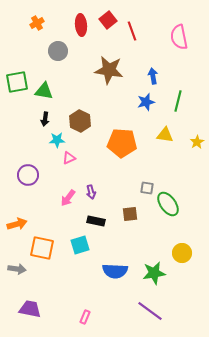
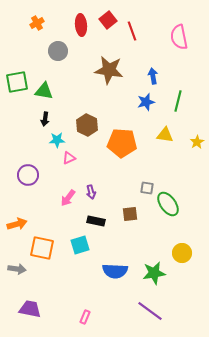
brown hexagon: moved 7 px right, 4 px down
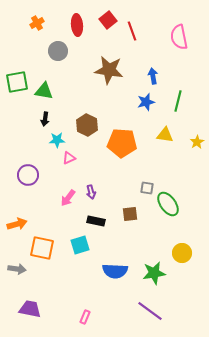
red ellipse: moved 4 px left
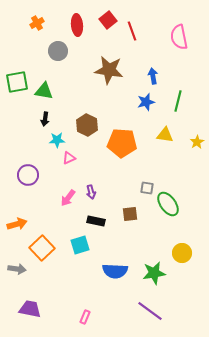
orange square: rotated 35 degrees clockwise
